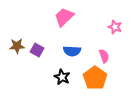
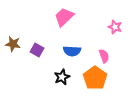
brown star: moved 4 px left, 2 px up; rotated 14 degrees clockwise
black star: rotated 21 degrees clockwise
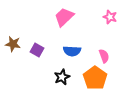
pink star: moved 5 px left, 10 px up
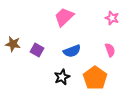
pink star: moved 2 px right, 1 px down
blue semicircle: rotated 24 degrees counterclockwise
pink semicircle: moved 6 px right, 6 px up
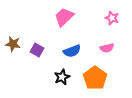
pink semicircle: moved 3 px left, 2 px up; rotated 96 degrees clockwise
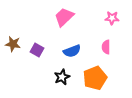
pink star: rotated 16 degrees counterclockwise
pink semicircle: moved 1 px left, 1 px up; rotated 104 degrees clockwise
orange pentagon: rotated 15 degrees clockwise
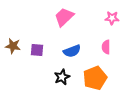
brown star: moved 2 px down
purple square: rotated 24 degrees counterclockwise
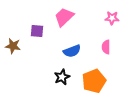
purple square: moved 19 px up
orange pentagon: moved 1 px left, 3 px down
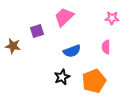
purple square: rotated 24 degrees counterclockwise
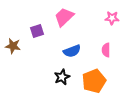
pink semicircle: moved 3 px down
